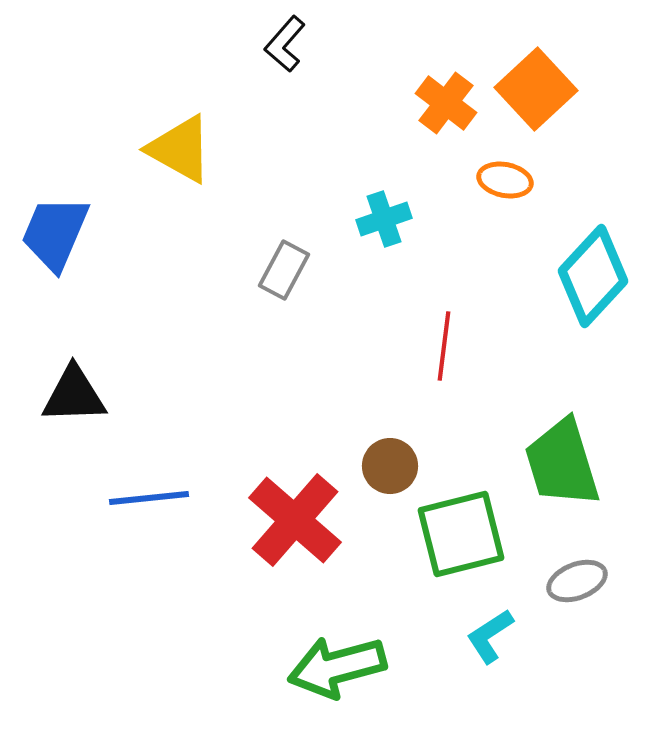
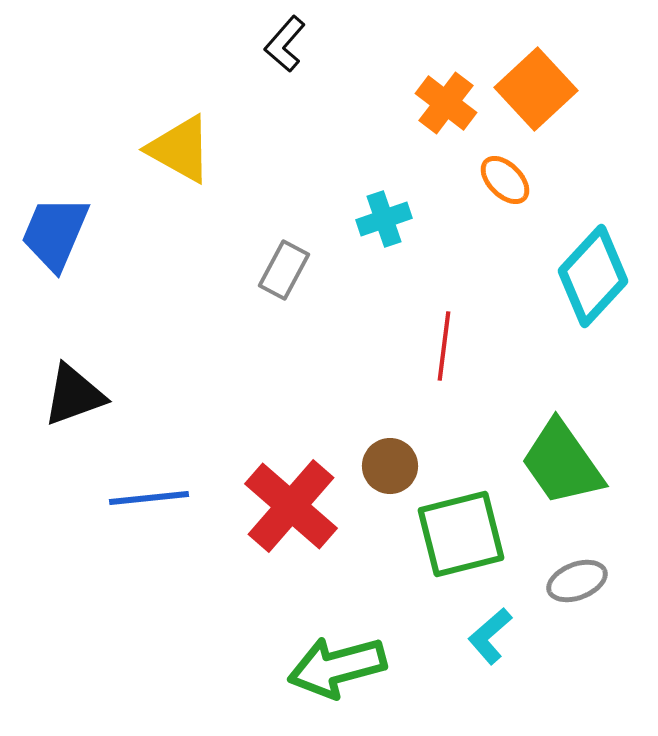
orange ellipse: rotated 34 degrees clockwise
black triangle: rotated 18 degrees counterclockwise
green trapezoid: rotated 18 degrees counterclockwise
red cross: moved 4 px left, 14 px up
cyan L-shape: rotated 8 degrees counterclockwise
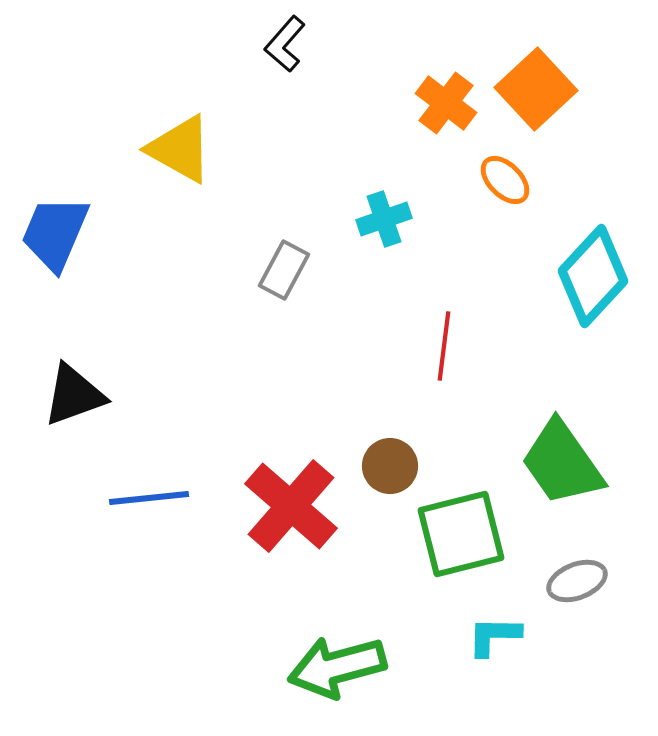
cyan L-shape: moved 4 px right; rotated 42 degrees clockwise
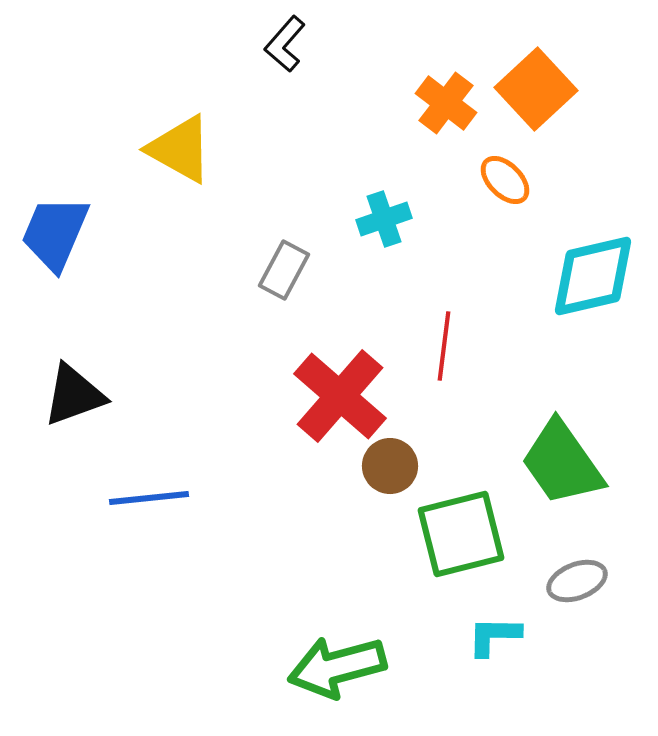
cyan diamond: rotated 34 degrees clockwise
red cross: moved 49 px right, 110 px up
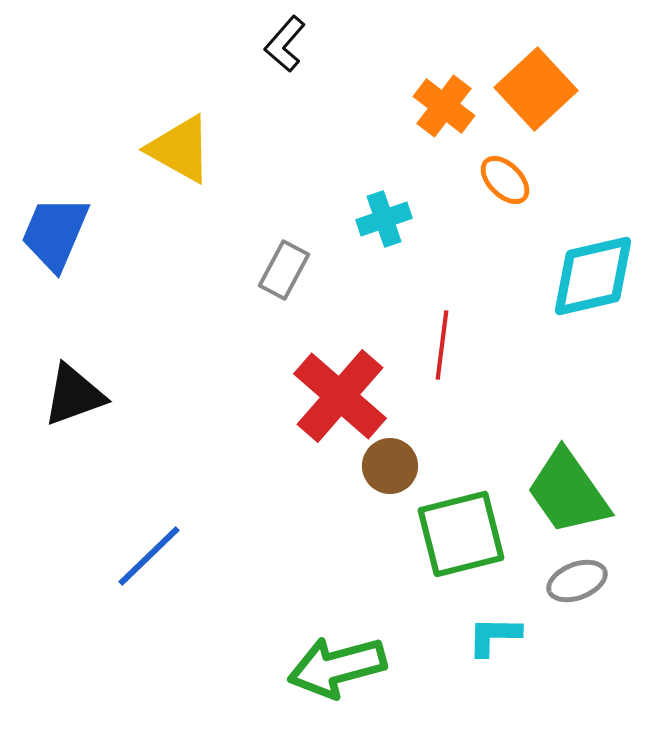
orange cross: moved 2 px left, 3 px down
red line: moved 2 px left, 1 px up
green trapezoid: moved 6 px right, 29 px down
blue line: moved 58 px down; rotated 38 degrees counterclockwise
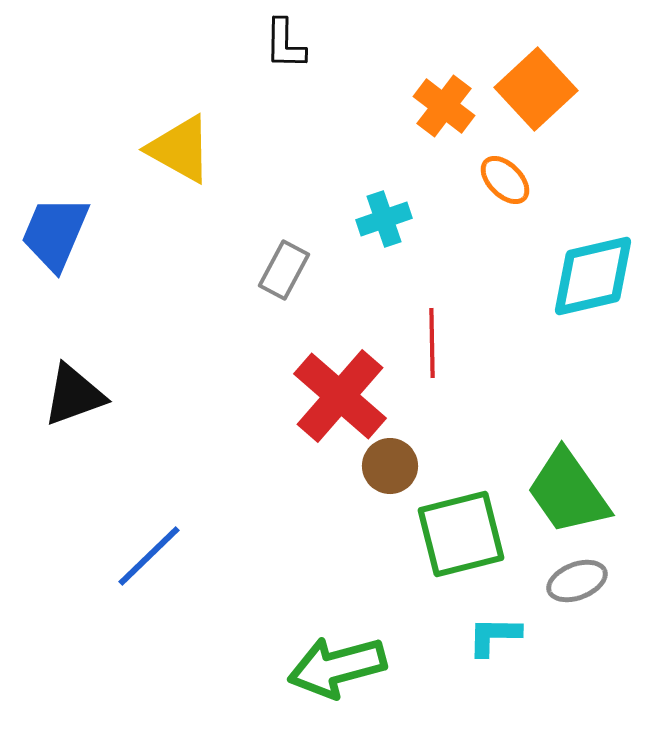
black L-shape: rotated 40 degrees counterclockwise
red line: moved 10 px left, 2 px up; rotated 8 degrees counterclockwise
